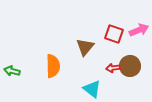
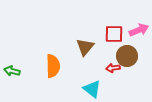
red square: rotated 18 degrees counterclockwise
brown circle: moved 3 px left, 10 px up
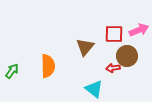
orange semicircle: moved 5 px left
green arrow: rotated 112 degrees clockwise
cyan triangle: moved 2 px right
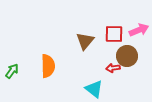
brown triangle: moved 6 px up
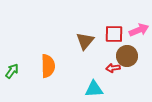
cyan triangle: rotated 42 degrees counterclockwise
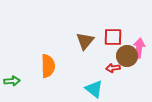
pink arrow: moved 18 px down; rotated 60 degrees counterclockwise
red square: moved 1 px left, 3 px down
green arrow: moved 10 px down; rotated 49 degrees clockwise
cyan triangle: rotated 42 degrees clockwise
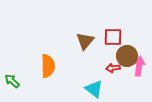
pink arrow: moved 18 px down
green arrow: rotated 133 degrees counterclockwise
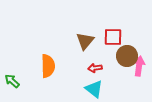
red arrow: moved 18 px left
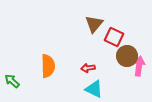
red square: moved 1 px right; rotated 24 degrees clockwise
brown triangle: moved 9 px right, 17 px up
red arrow: moved 7 px left
cyan triangle: rotated 12 degrees counterclockwise
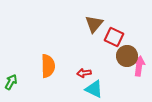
red arrow: moved 4 px left, 5 px down
green arrow: moved 1 px left, 1 px down; rotated 77 degrees clockwise
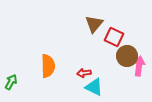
cyan triangle: moved 2 px up
